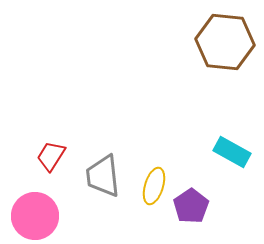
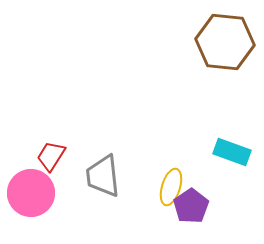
cyan rectangle: rotated 9 degrees counterclockwise
yellow ellipse: moved 17 px right, 1 px down
pink circle: moved 4 px left, 23 px up
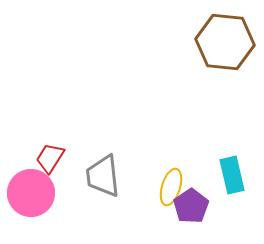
cyan rectangle: moved 23 px down; rotated 57 degrees clockwise
red trapezoid: moved 1 px left, 2 px down
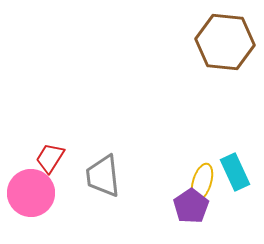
cyan rectangle: moved 3 px right, 3 px up; rotated 12 degrees counterclockwise
yellow ellipse: moved 31 px right, 5 px up
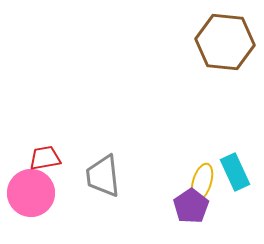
red trapezoid: moved 5 px left; rotated 48 degrees clockwise
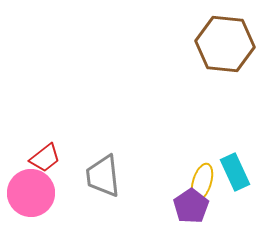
brown hexagon: moved 2 px down
red trapezoid: rotated 152 degrees clockwise
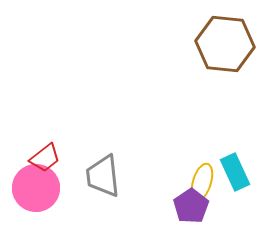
pink circle: moved 5 px right, 5 px up
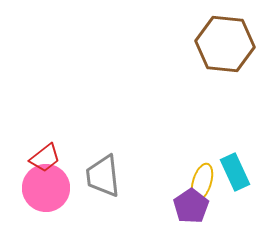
pink circle: moved 10 px right
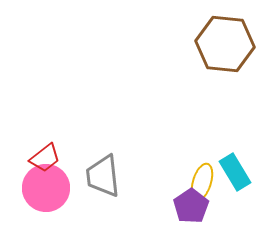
cyan rectangle: rotated 6 degrees counterclockwise
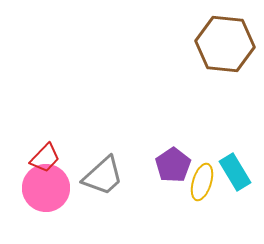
red trapezoid: rotated 8 degrees counterclockwise
gray trapezoid: rotated 126 degrees counterclockwise
purple pentagon: moved 18 px left, 41 px up
